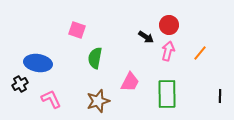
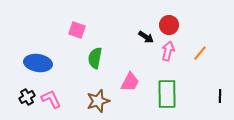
black cross: moved 7 px right, 13 px down
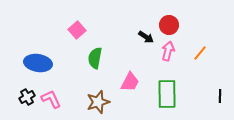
pink square: rotated 30 degrees clockwise
brown star: moved 1 px down
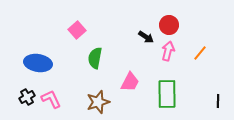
black line: moved 2 px left, 5 px down
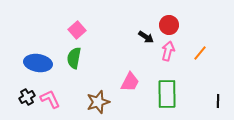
green semicircle: moved 21 px left
pink L-shape: moved 1 px left
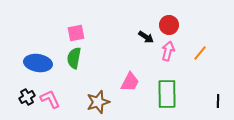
pink square: moved 1 px left, 3 px down; rotated 30 degrees clockwise
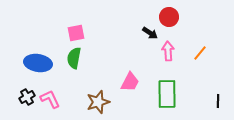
red circle: moved 8 px up
black arrow: moved 4 px right, 4 px up
pink arrow: rotated 18 degrees counterclockwise
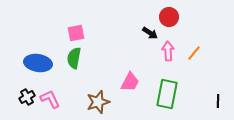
orange line: moved 6 px left
green rectangle: rotated 12 degrees clockwise
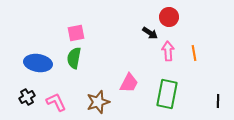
orange line: rotated 49 degrees counterclockwise
pink trapezoid: moved 1 px left, 1 px down
pink L-shape: moved 6 px right, 3 px down
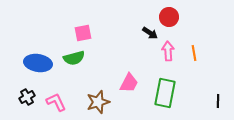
pink square: moved 7 px right
green semicircle: rotated 115 degrees counterclockwise
green rectangle: moved 2 px left, 1 px up
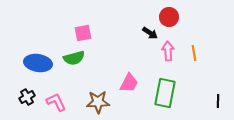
brown star: rotated 15 degrees clockwise
